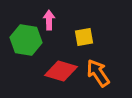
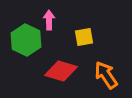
green hexagon: rotated 16 degrees clockwise
orange arrow: moved 8 px right, 2 px down
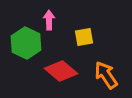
green hexagon: moved 3 px down
red diamond: rotated 24 degrees clockwise
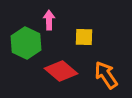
yellow square: rotated 12 degrees clockwise
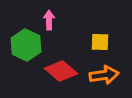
yellow square: moved 16 px right, 5 px down
green hexagon: moved 2 px down
orange arrow: moved 2 px left; rotated 116 degrees clockwise
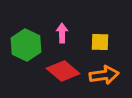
pink arrow: moved 13 px right, 13 px down
red diamond: moved 2 px right
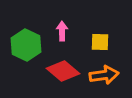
pink arrow: moved 2 px up
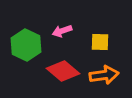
pink arrow: rotated 108 degrees counterclockwise
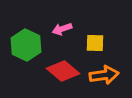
pink arrow: moved 2 px up
yellow square: moved 5 px left, 1 px down
